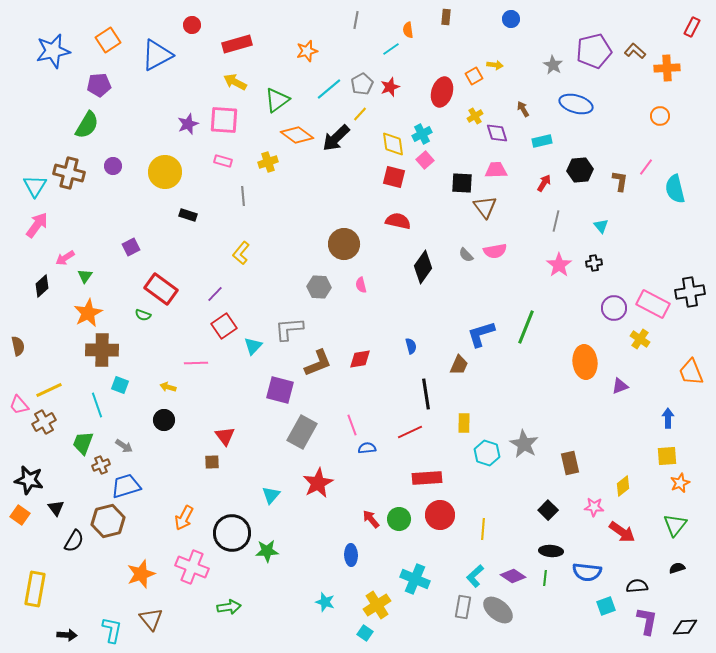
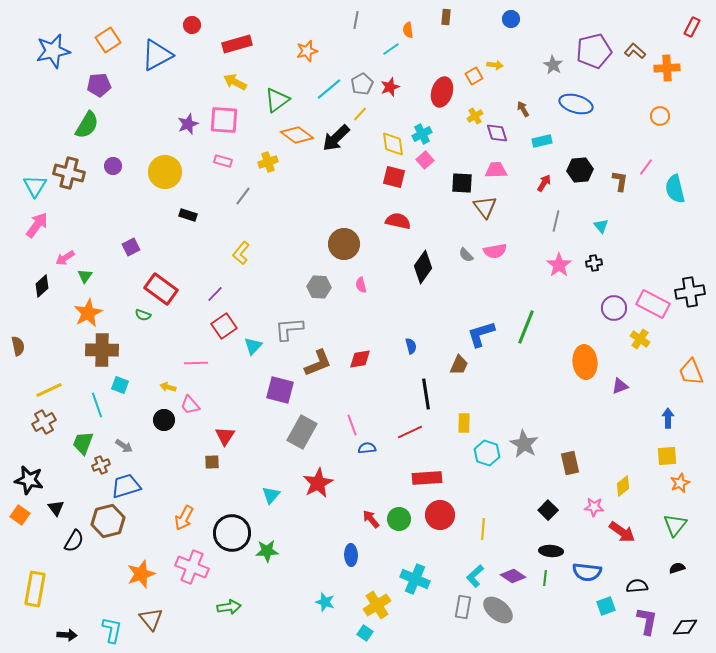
gray line at (243, 196): rotated 42 degrees clockwise
pink trapezoid at (19, 405): moved 171 px right
red triangle at (225, 436): rotated 10 degrees clockwise
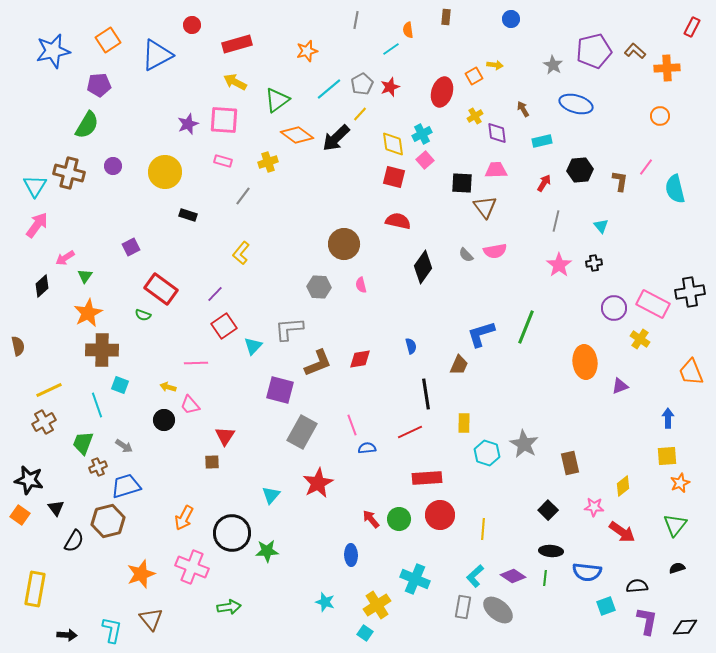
purple diamond at (497, 133): rotated 10 degrees clockwise
brown cross at (101, 465): moved 3 px left, 2 px down
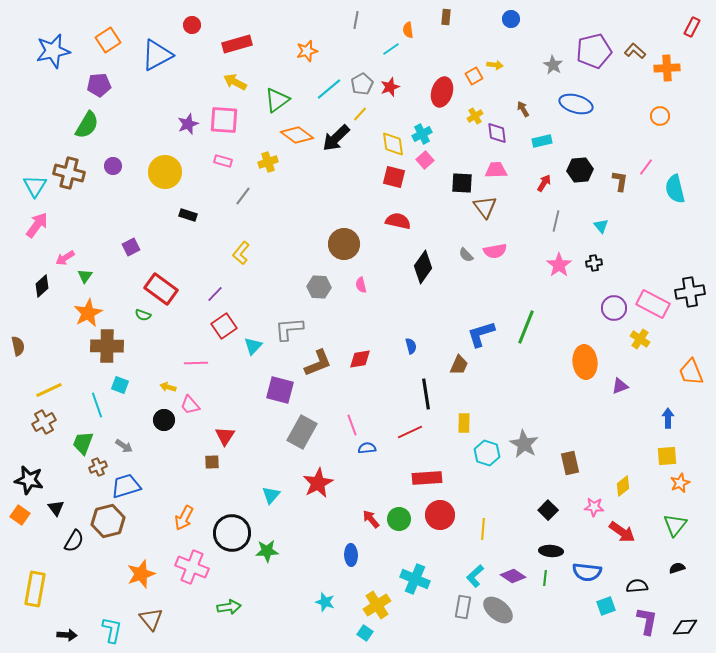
brown cross at (102, 350): moved 5 px right, 4 px up
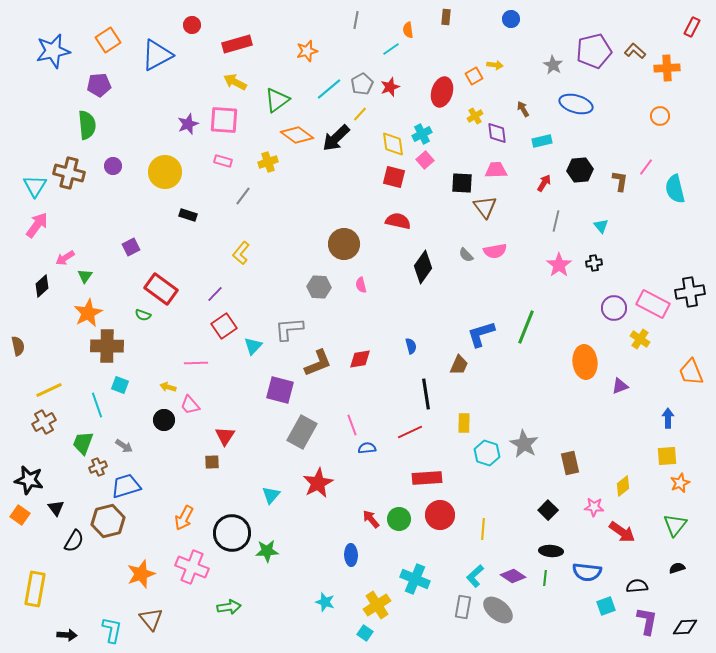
green semicircle at (87, 125): rotated 36 degrees counterclockwise
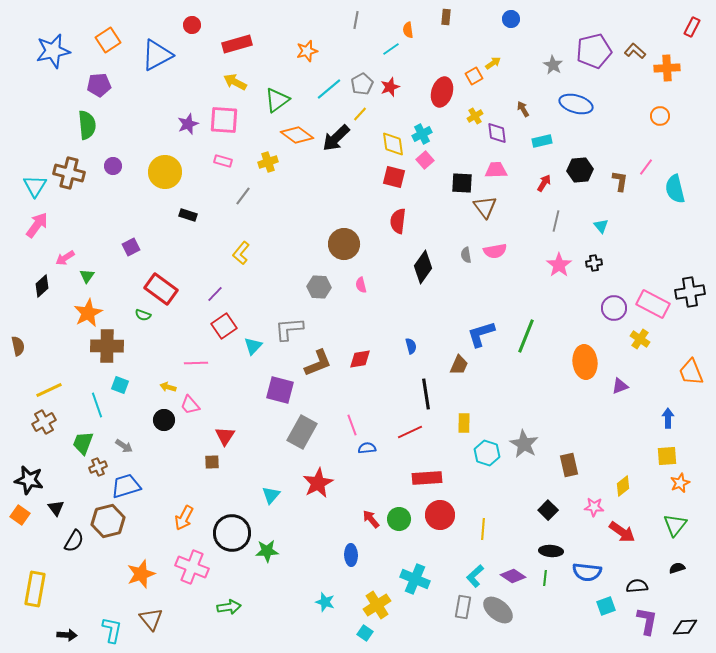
yellow arrow at (495, 65): moved 2 px left, 2 px up; rotated 42 degrees counterclockwise
red semicircle at (398, 221): rotated 95 degrees counterclockwise
gray semicircle at (466, 255): rotated 35 degrees clockwise
green triangle at (85, 276): moved 2 px right
green line at (526, 327): moved 9 px down
brown rectangle at (570, 463): moved 1 px left, 2 px down
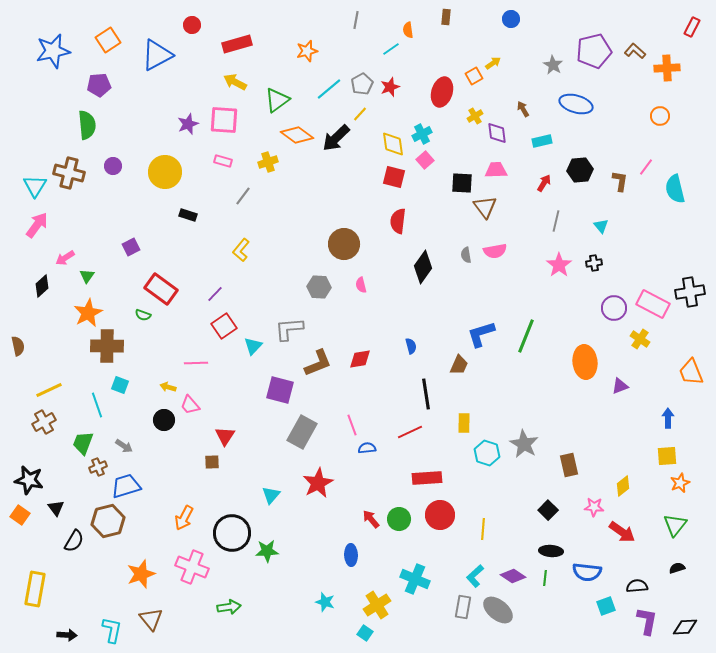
yellow L-shape at (241, 253): moved 3 px up
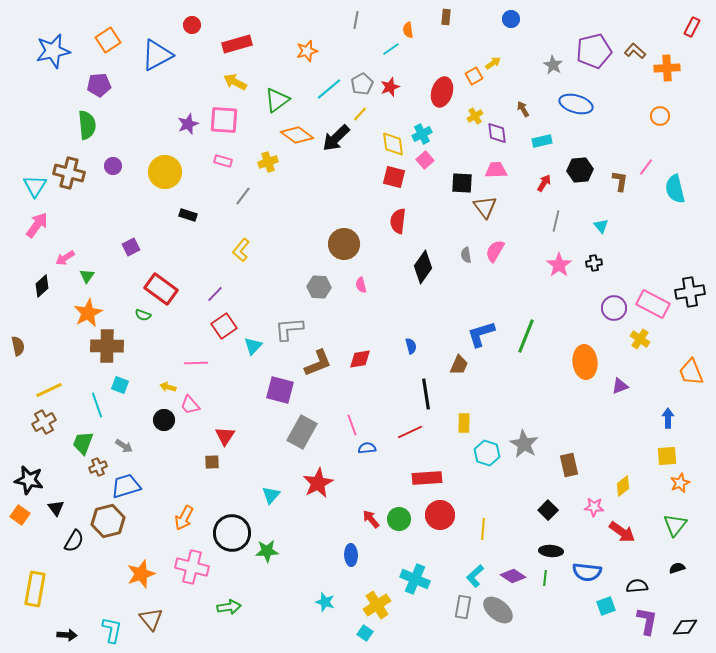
pink semicircle at (495, 251): rotated 130 degrees clockwise
pink cross at (192, 567): rotated 8 degrees counterclockwise
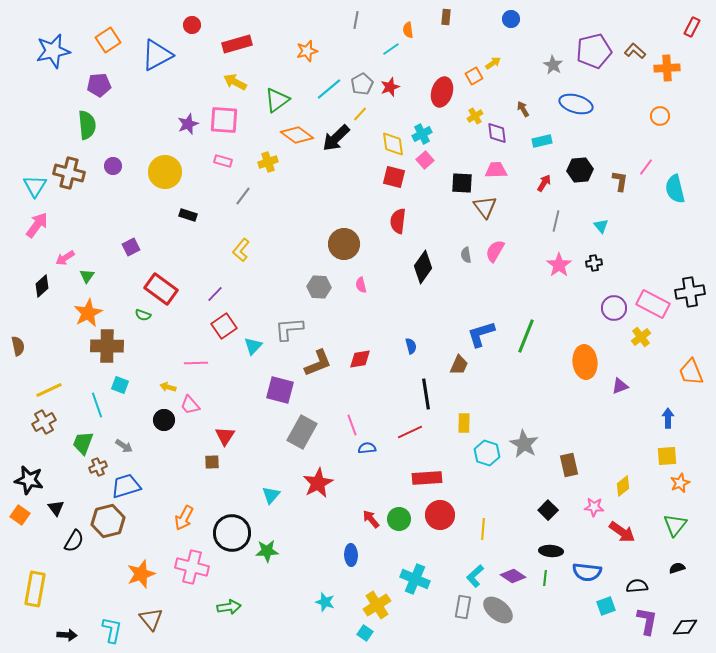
yellow cross at (640, 339): moved 1 px right, 2 px up; rotated 18 degrees clockwise
